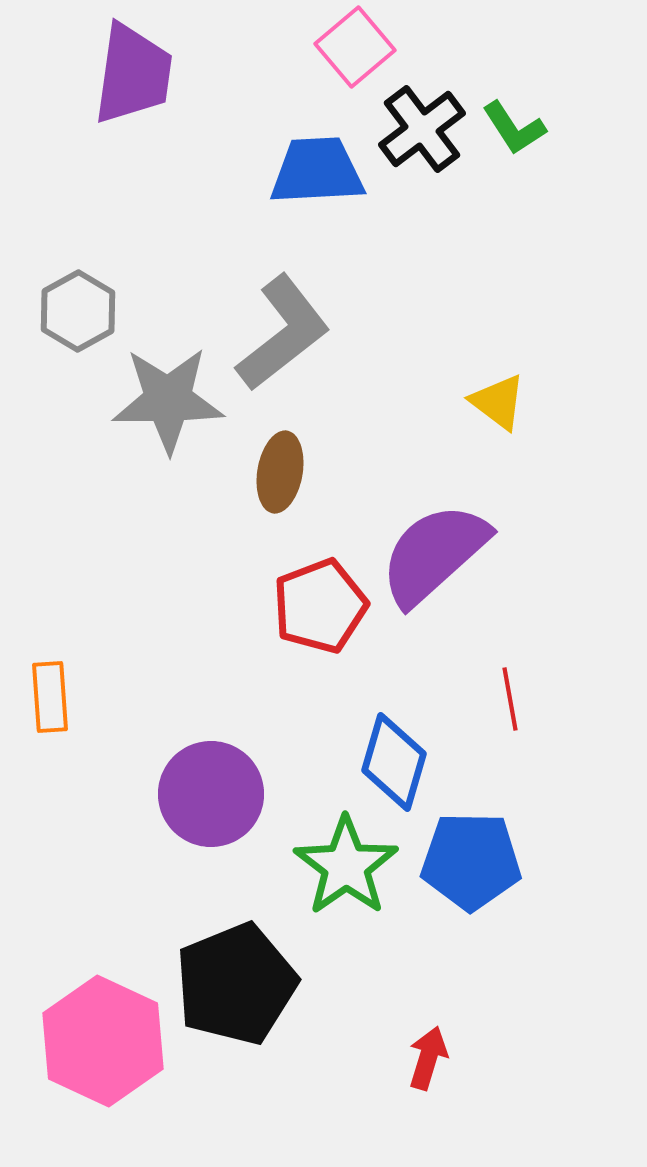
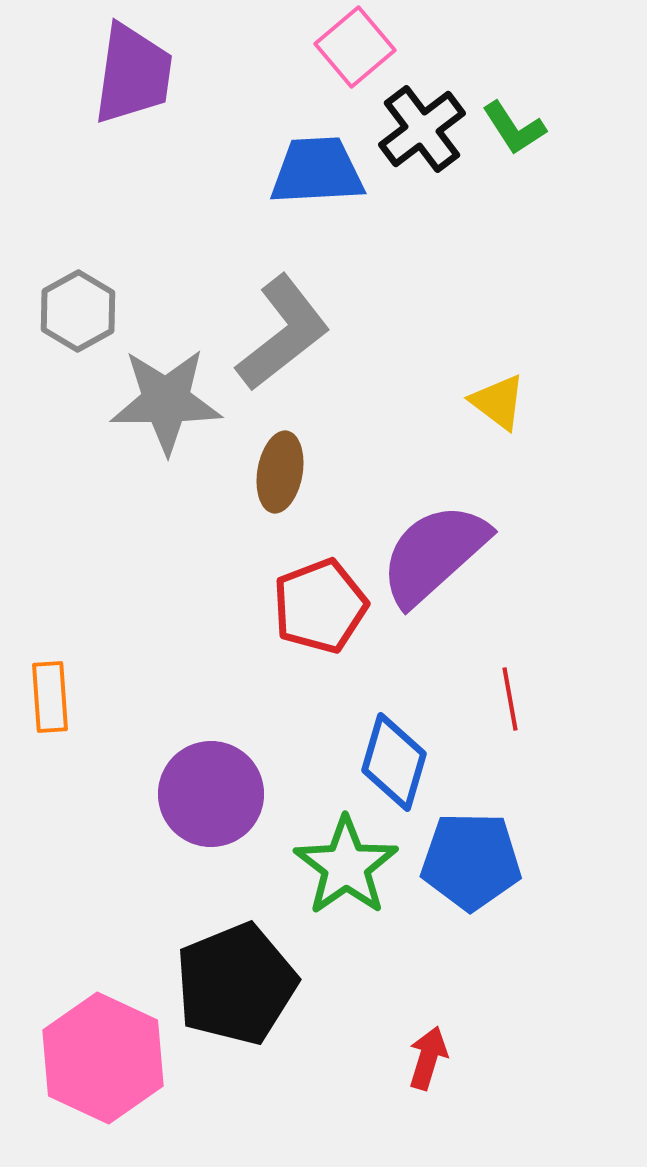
gray star: moved 2 px left, 1 px down
pink hexagon: moved 17 px down
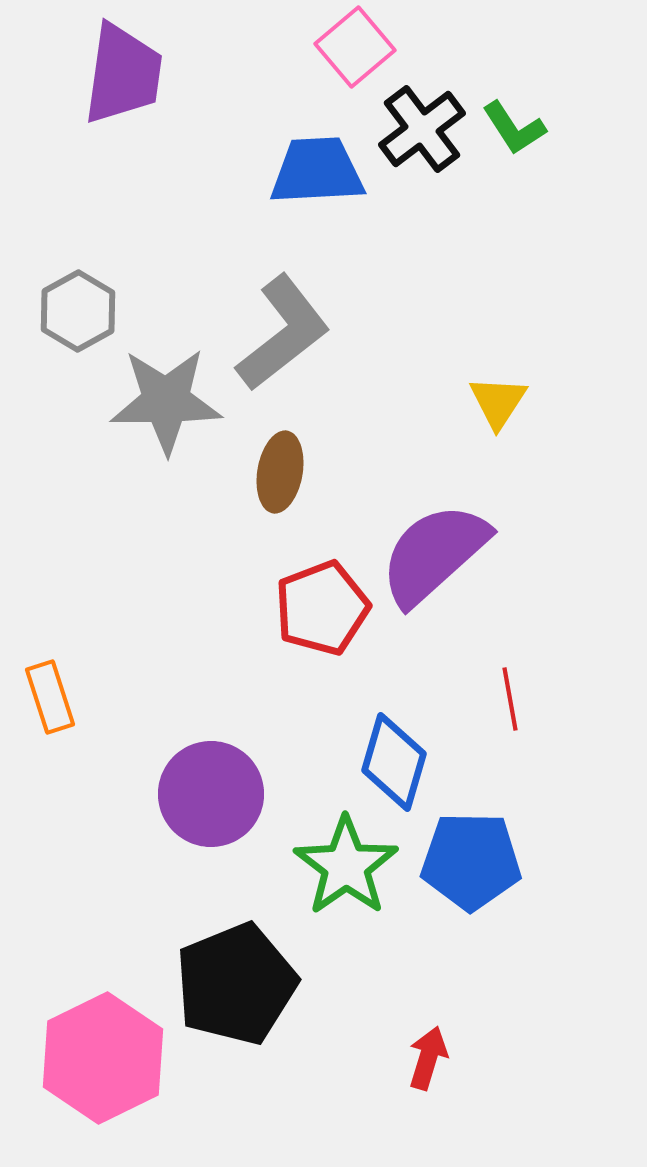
purple trapezoid: moved 10 px left
yellow triangle: rotated 26 degrees clockwise
red pentagon: moved 2 px right, 2 px down
orange rectangle: rotated 14 degrees counterclockwise
pink hexagon: rotated 9 degrees clockwise
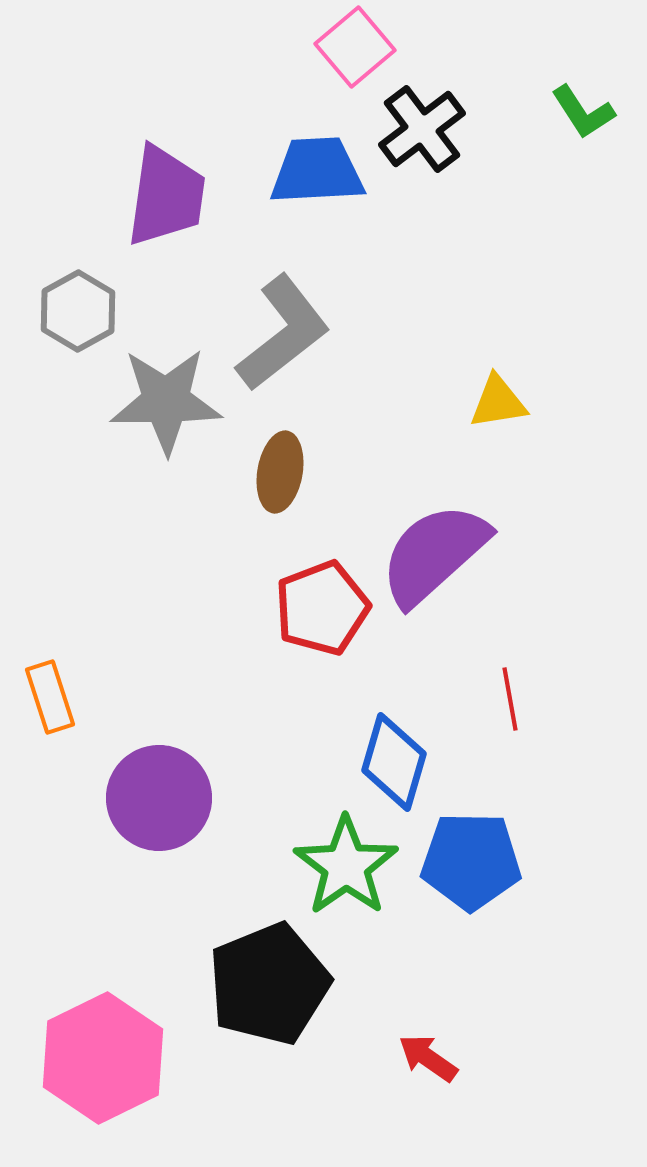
purple trapezoid: moved 43 px right, 122 px down
green L-shape: moved 69 px right, 16 px up
yellow triangle: rotated 48 degrees clockwise
purple circle: moved 52 px left, 4 px down
black pentagon: moved 33 px right
red arrow: rotated 72 degrees counterclockwise
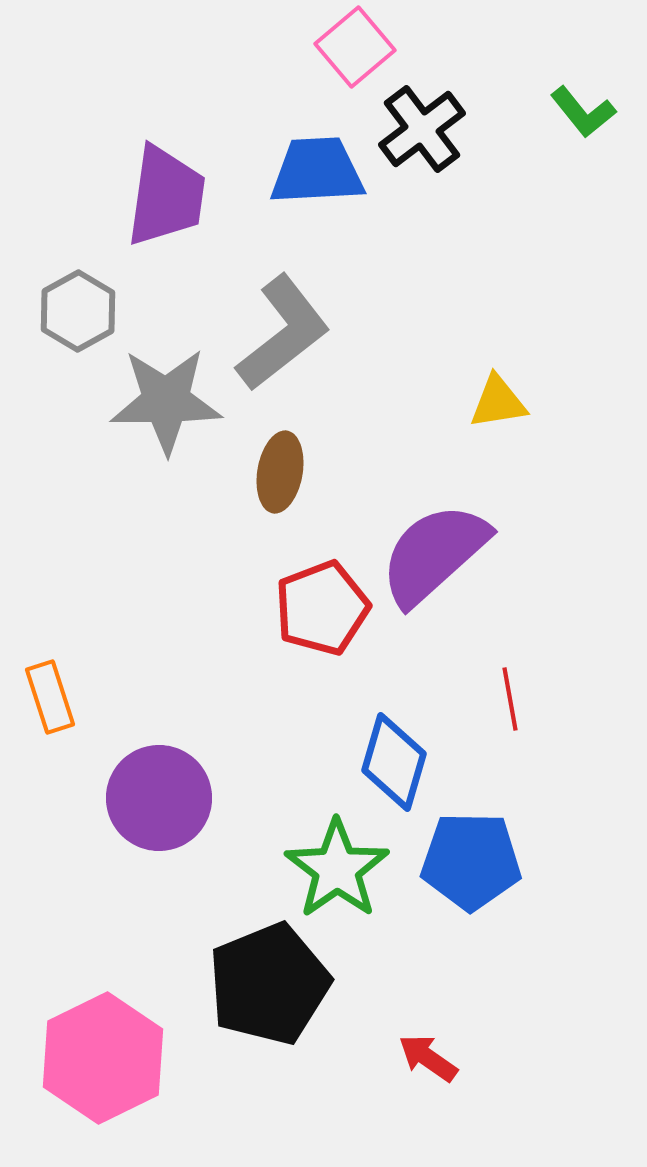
green L-shape: rotated 6 degrees counterclockwise
green star: moved 9 px left, 3 px down
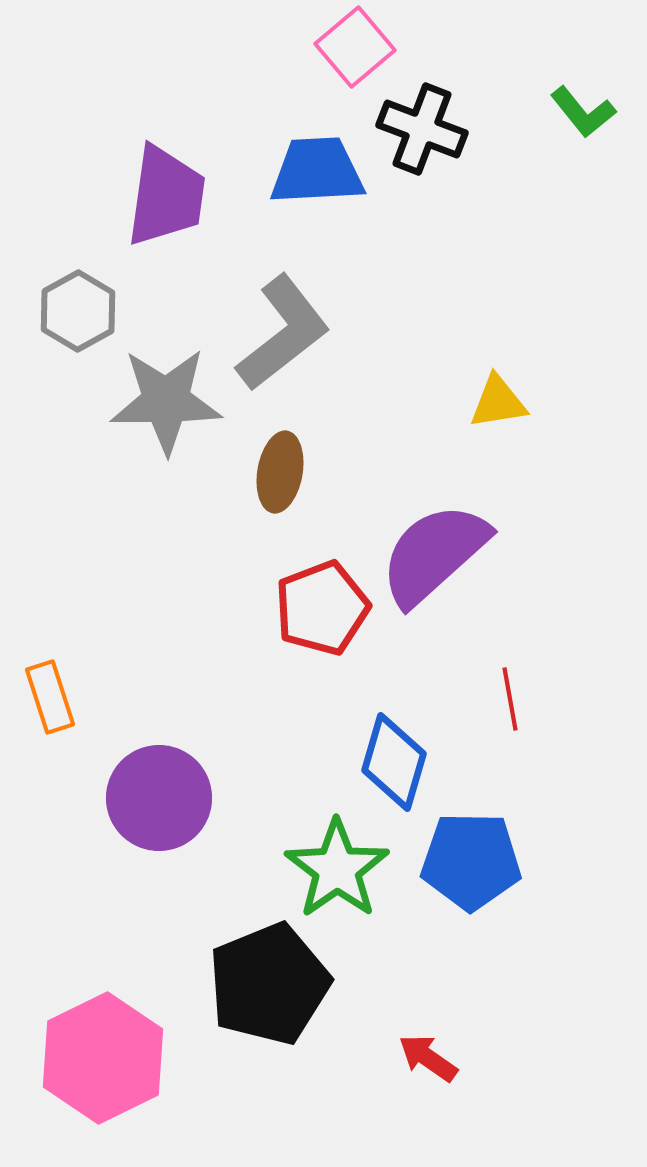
black cross: rotated 32 degrees counterclockwise
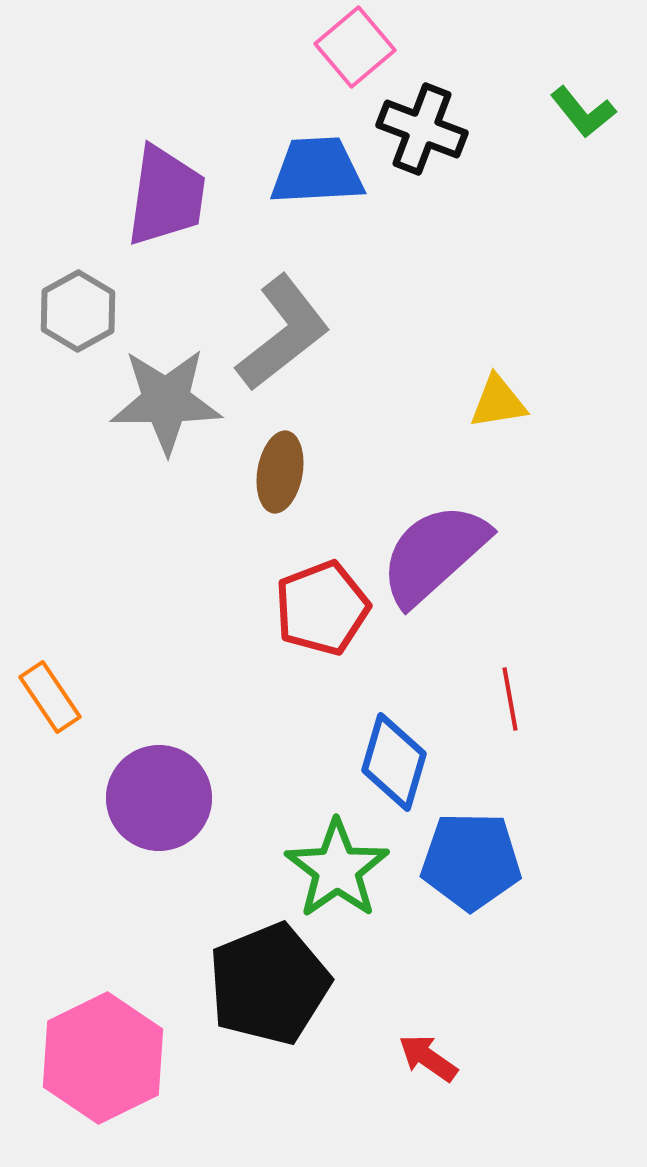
orange rectangle: rotated 16 degrees counterclockwise
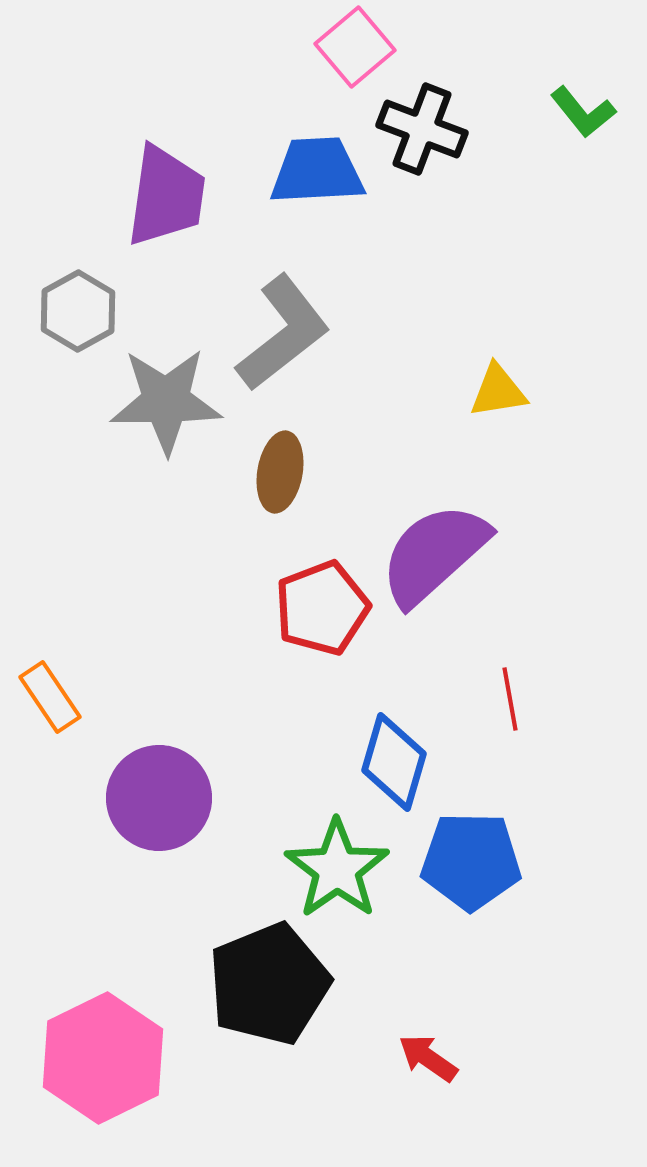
yellow triangle: moved 11 px up
